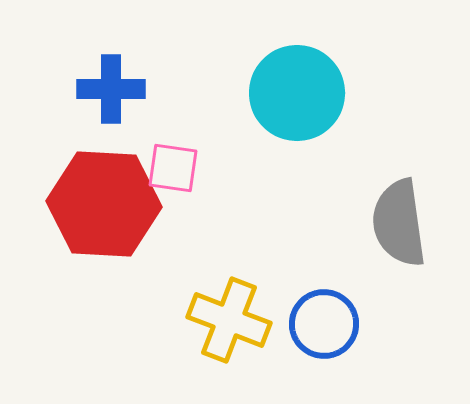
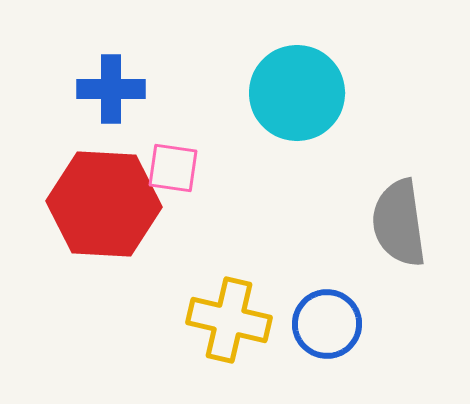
yellow cross: rotated 8 degrees counterclockwise
blue circle: moved 3 px right
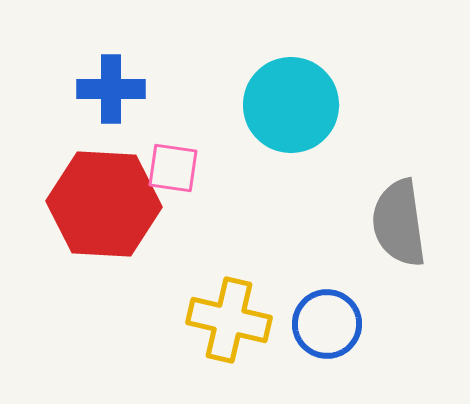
cyan circle: moved 6 px left, 12 px down
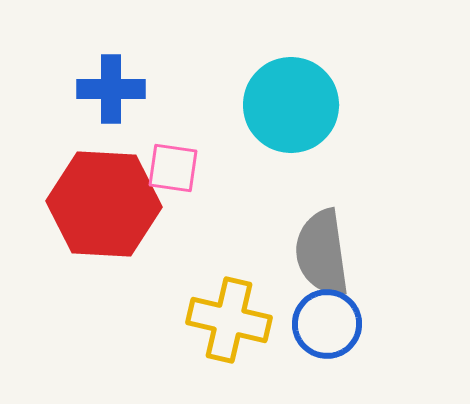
gray semicircle: moved 77 px left, 30 px down
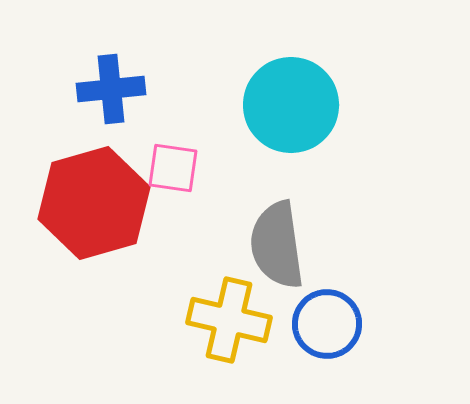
blue cross: rotated 6 degrees counterclockwise
red hexagon: moved 10 px left, 1 px up; rotated 19 degrees counterclockwise
gray semicircle: moved 45 px left, 8 px up
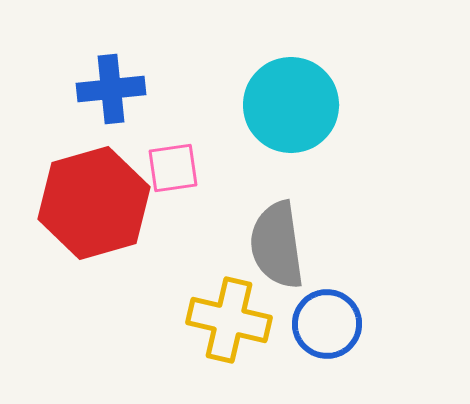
pink square: rotated 16 degrees counterclockwise
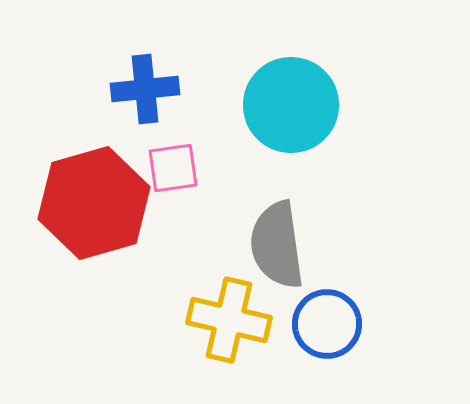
blue cross: moved 34 px right
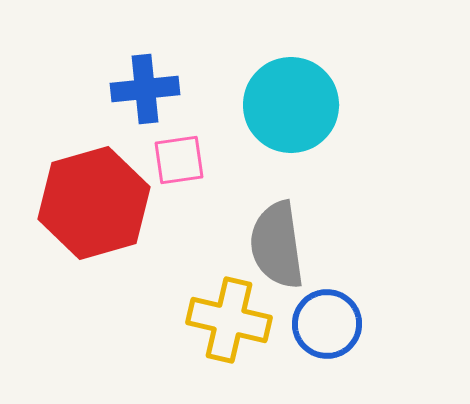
pink square: moved 6 px right, 8 px up
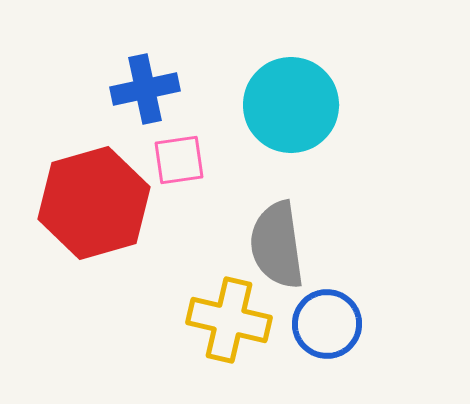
blue cross: rotated 6 degrees counterclockwise
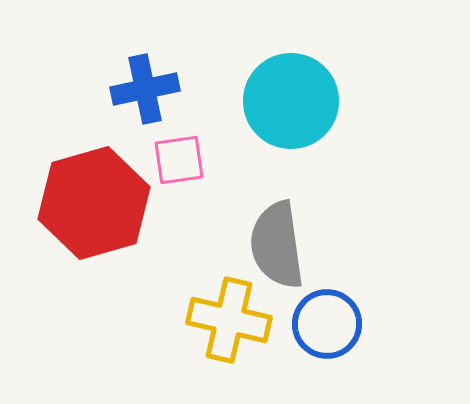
cyan circle: moved 4 px up
